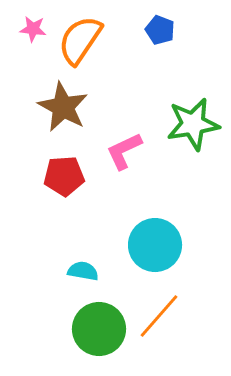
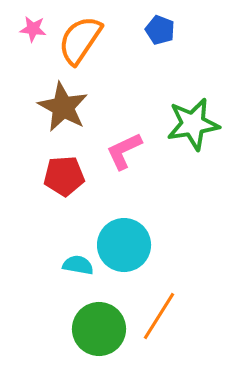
cyan circle: moved 31 px left
cyan semicircle: moved 5 px left, 6 px up
orange line: rotated 9 degrees counterclockwise
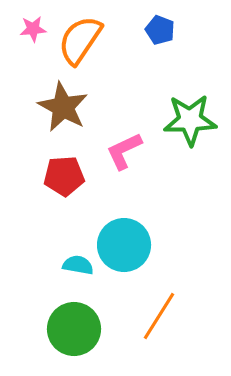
pink star: rotated 12 degrees counterclockwise
green star: moved 3 px left, 4 px up; rotated 8 degrees clockwise
green circle: moved 25 px left
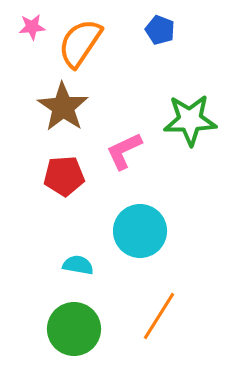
pink star: moved 1 px left, 2 px up
orange semicircle: moved 3 px down
brown star: rotated 6 degrees clockwise
cyan circle: moved 16 px right, 14 px up
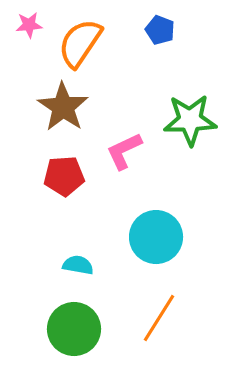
pink star: moved 3 px left, 2 px up
cyan circle: moved 16 px right, 6 px down
orange line: moved 2 px down
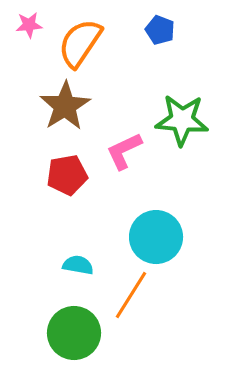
brown star: moved 2 px right, 1 px up; rotated 6 degrees clockwise
green star: moved 8 px left; rotated 6 degrees clockwise
red pentagon: moved 3 px right, 1 px up; rotated 6 degrees counterclockwise
orange line: moved 28 px left, 23 px up
green circle: moved 4 px down
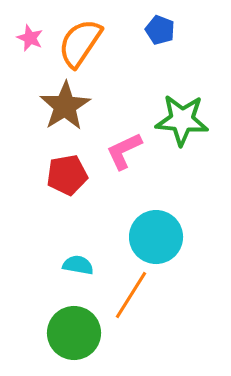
pink star: moved 1 px right, 13 px down; rotated 28 degrees clockwise
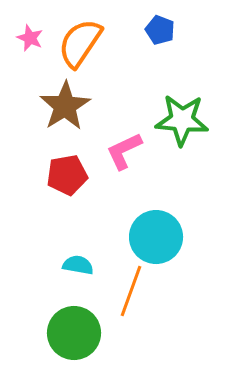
orange line: moved 4 px up; rotated 12 degrees counterclockwise
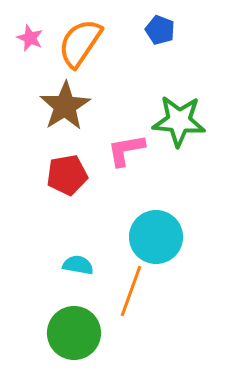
green star: moved 3 px left, 1 px down
pink L-shape: moved 2 px right, 1 px up; rotated 15 degrees clockwise
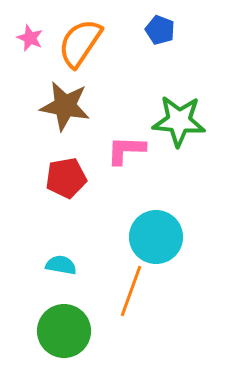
brown star: rotated 30 degrees counterclockwise
pink L-shape: rotated 12 degrees clockwise
red pentagon: moved 1 px left, 3 px down
cyan semicircle: moved 17 px left
green circle: moved 10 px left, 2 px up
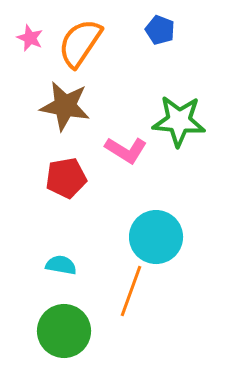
pink L-shape: rotated 150 degrees counterclockwise
